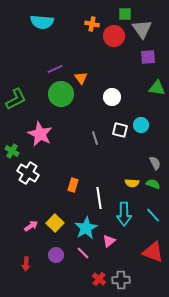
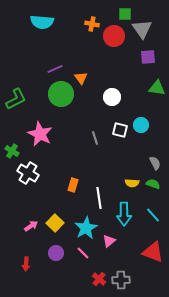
purple circle: moved 2 px up
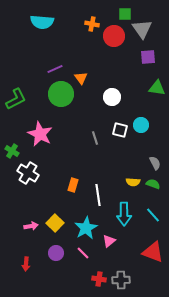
yellow semicircle: moved 1 px right, 1 px up
white line: moved 1 px left, 3 px up
pink arrow: rotated 24 degrees clockwise
red cross: rotated 32 degrees counterclockwise
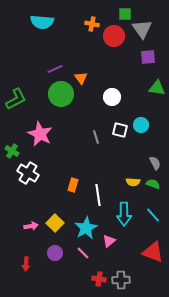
gray line: moved 1 px right, 1 px up
purple circle: moved 1 px left
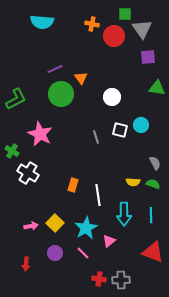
cyan line: moved 2 px left; rotated 42 degrees clockwise
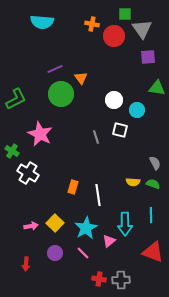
white circle: moved 2 px right, 3 px down
cyan circle: moved 4 px left, 15 px up
orange rectangle: moved 2 px down
cyan arrow: moved 1 px right, 10 px down
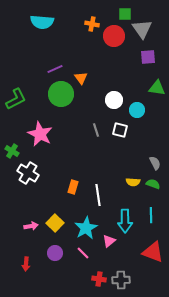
gray line: moved 7 px up
cyan arrow: moved 3 px up
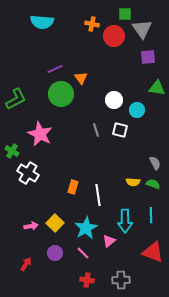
red arrow: rotated 152 degrees counterclockwise
red cross: moved 12 px left, 1 px down
